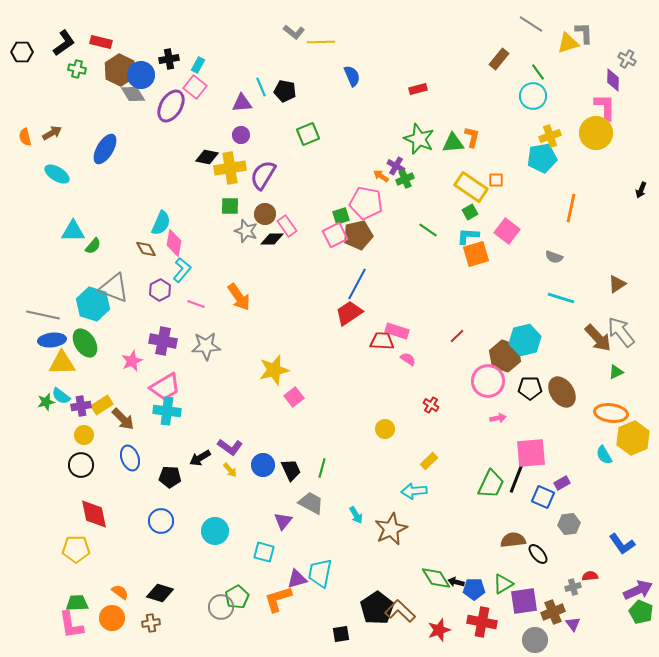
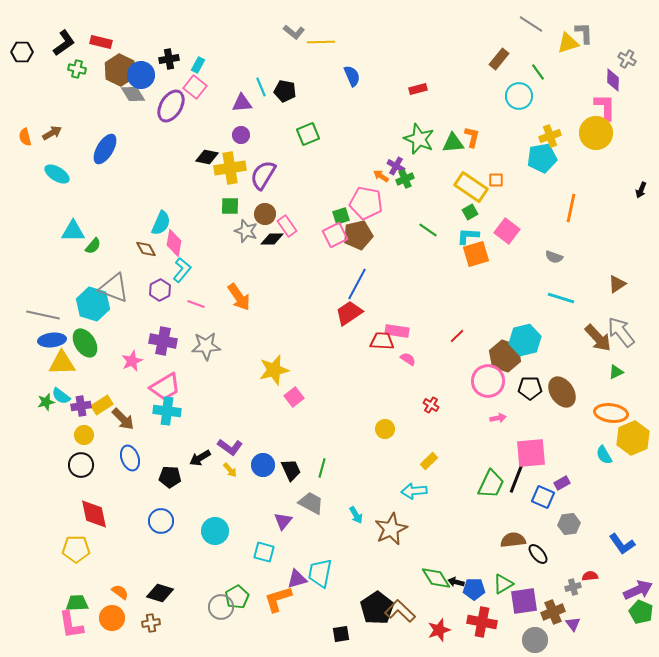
cyan circle at (533, 96): moved 14 px left
pink rectangle at (397, 331): rotated 10 degrees counterclockwise
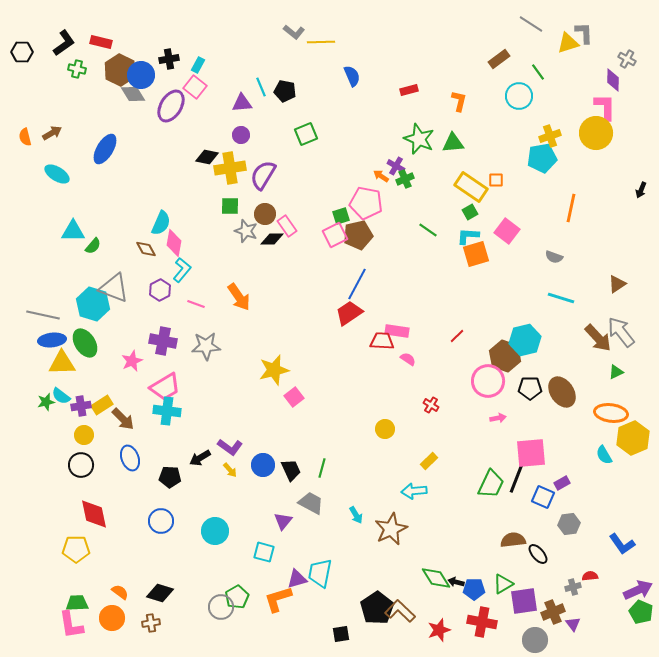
brown rectangle at (499, 59): rotated 15 degrees clockwise
red rectangle at (418, 89): moved 9 px left, 1 px down
green square at (308, 134): moved 2 px left
orange L-shape at (472, 137): moved 13 px left, 36 px up
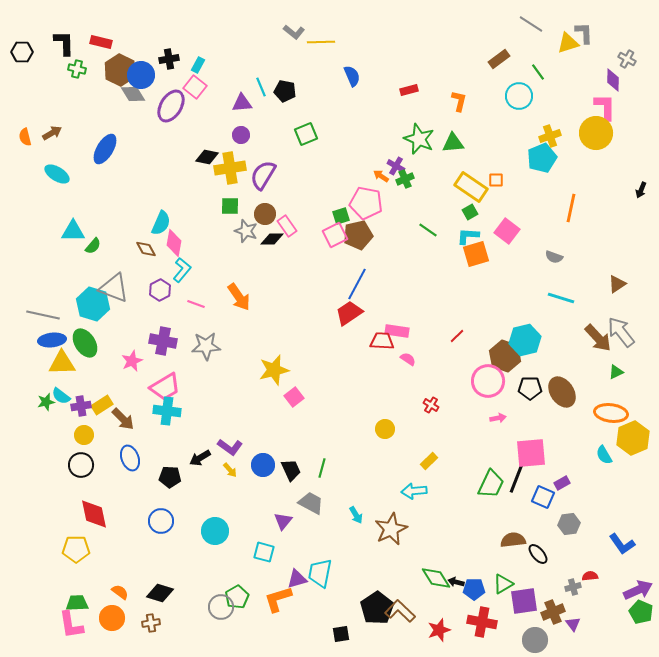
black L-shape at (64, 43): rotated 56 degrees counterclockwise
cyan pentagon at (542, 158): rotated 12 degrees counterclockwise
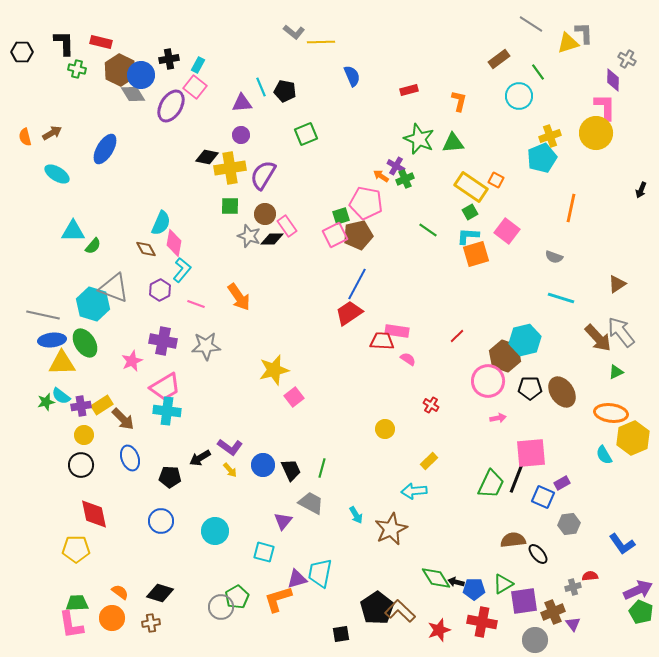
orange square at (496, 180): rotated 28 degrees clockwise
gray star at (246, 231): moved 3 px right, 5 px down
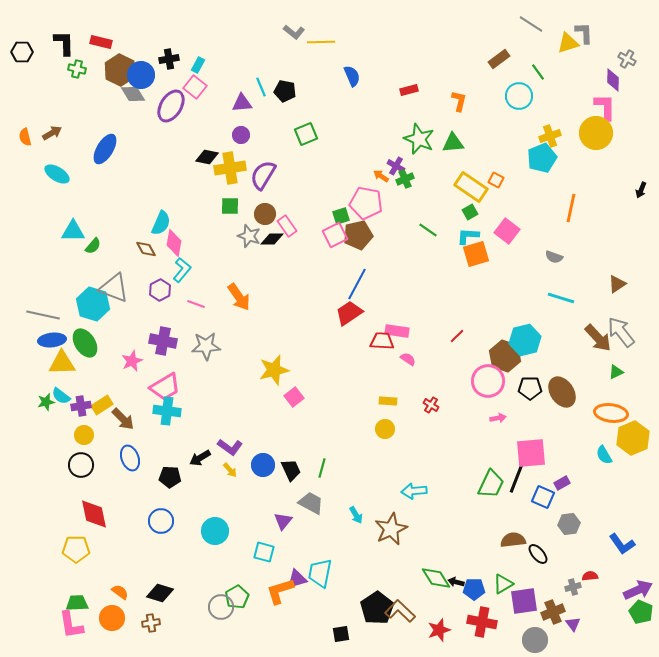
yellow rectangle at (429, 461): moved 41 px left, 60 px up; rotated 48 degrees clockwise
orange L-shape at (278, 599): moved 2 px right, 8 px up
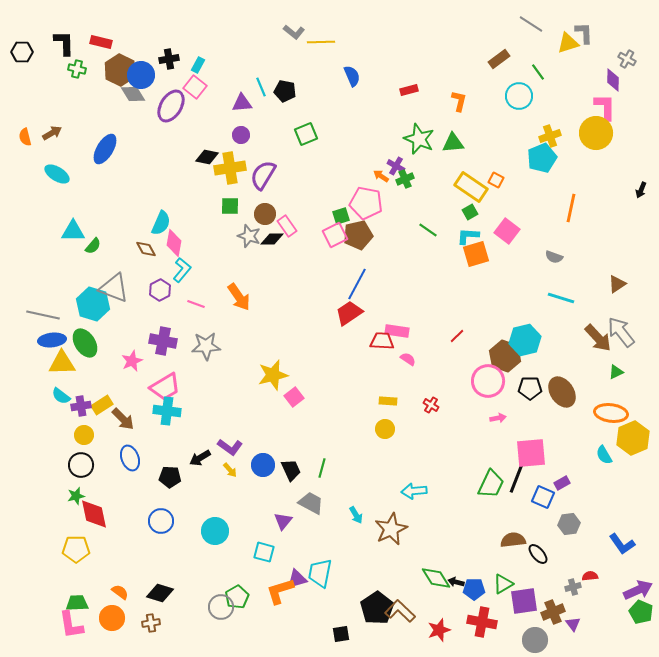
yellow star at (274, 370): moved 1 px left, 5 px down
green star at (46, 402): moved 30 px right, 94 px down
